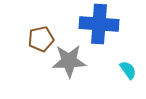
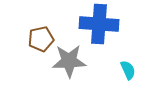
cyan semicircle: rotated 12 degrees clockwise
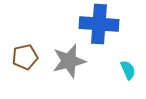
brown pentagon: moved 16 px left, 18 px down
gray star: rotated 12 degrees counterclockwise
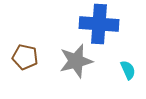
brown pentagon: rotated 25 degrees clockwise
gray star: moved 7 px right
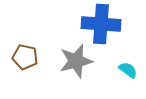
blue cross: moved 2 px right
cyan semicircle: rotated 30 degrees counterclockwise
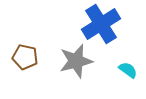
blue cross: rotated 36 degrees counterclockwise
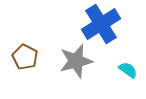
brown pentagon: rotated 15 degrees clockwise
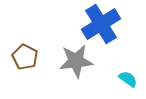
gray star: rotated 8 degrees clockwise
cyan semicircle: moved 9 px down
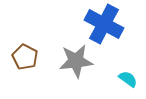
blue cross: moved 3 px right; rotated 30 degrees counterclockwise
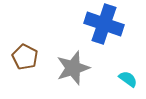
blue cross: rotated 9 degrees counterclockwise
gray star: moved 3 px left, 7 px down; rotated 12 degrees counterclockwise
